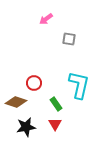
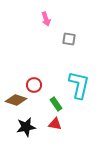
pink arrow: rotated 72 degrees counterclockwise
red circle: moved 2 px down
brown diamond: moved 2 px up
red triangle: rotated 48 degrees counterclockwise
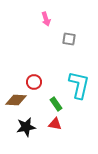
red circle: moved 3 px up
brown diamond: rotated 15 degrees counterclockwise
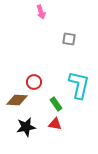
pink arrow: moved 5 px left, 7 px up
brown diamond: moved 1 px right
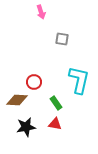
gray square: moved 7 px left
cyan L-shape: moved 5 px up
green rectangle: moved 1 px up
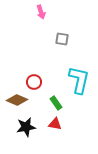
brown diamond: rotated 20 degrees clockwise
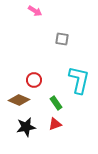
pink arrow: moved 6 px left, 1 px up; rotated 40 degrees counterclockwise
red circle: moved 2 px up
brown diamond: moved 2 px right
red triangle: rotated 32 degrees counterclockwise
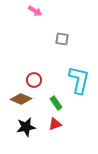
brown diamond: moved 2 px right, 1 px up
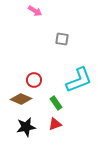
cyan L-shape: rotated 56 degrees clockwise
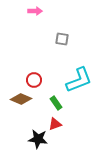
pink arrow: rotated 32 degrees counterclockwise
black star: moved 12 px right, 12 px down; rotated 18 degrees clockwise
